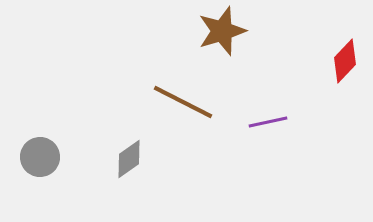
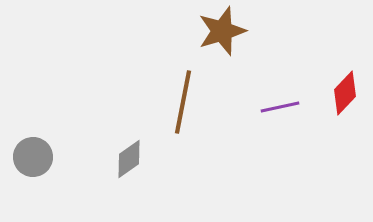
red diamond: moved 32 px down
brown line: rotated 74 degrees clockwise
purple line: moved 12 px right, 15 px up
gray circle: moved 7 px left
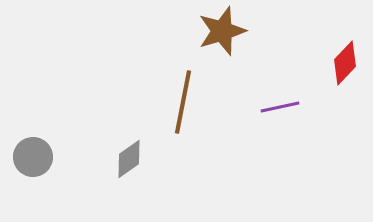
red diamond: moved 30 px up
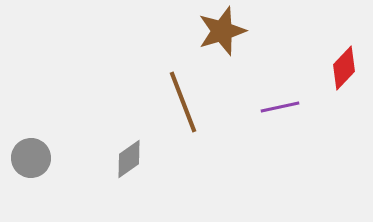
red diamond: moved 1 px left, 5 px down
brown line: rotated 32 degrees counterclockwise
gray circle: moved 2 px left, 1 px down
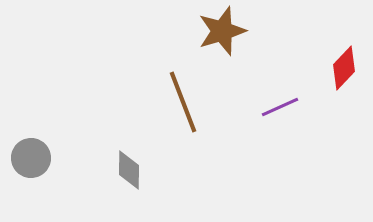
purple line: rotated 12 degrees counterclockwise
gray diamond: moved 11 px down; rotated 54 degrees counterclockwise
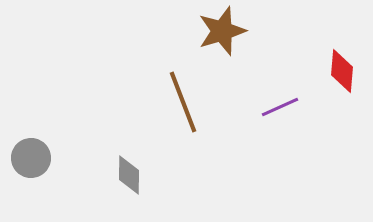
red diamond: moved 2 px left, 3 px down; rotated 39 degrees counterclockwise
gray diamond: moved 5 px down
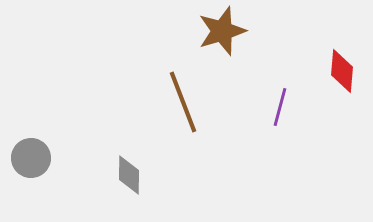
purple line: rotated 51 degrees counterclockwise
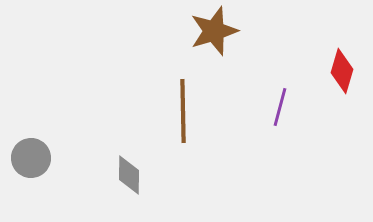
brown star: moved 8 px left
red diamond: rotated 12 degrees clockwise
brown line: moved 9 px down; rotated 20 degrees clockwise
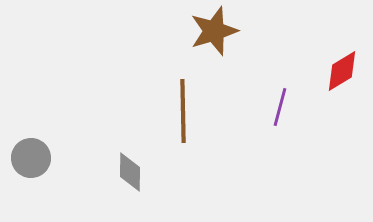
red diamond: rotated 42 degrees clockwise
gray diamond: moved 1 px right, 3 px up
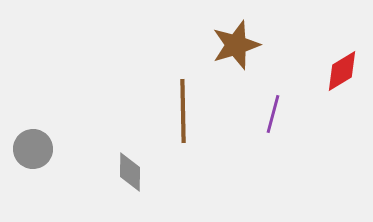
brown star: moved 22 px right, 14 px down
purple line: moved 7 px left, 7 px down
gray circle: moved 2 px right, 9 px up
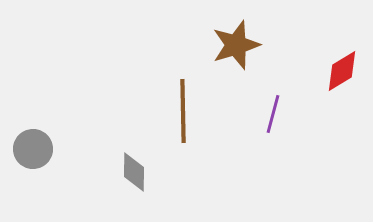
gray diamond: moved 4 px right
